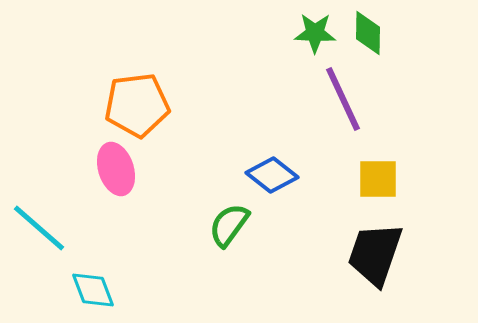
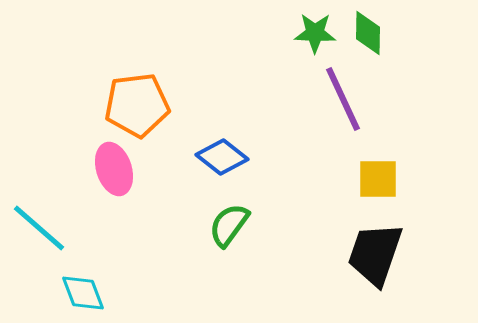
pink ellipse: moved 2 px left
blue diamond: moved 50 px left, 18 px up
cyan diamond: moved 10 px left, 3 px down
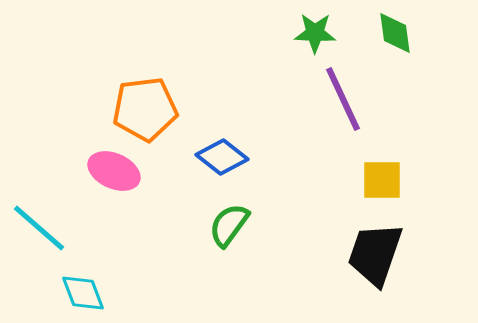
green diamond: moved 27 px right; rotated 9 degrees counterclockwise
orange pentagon: moved 8 px right, 4 px down
pink ellipse: moved 2 px down; rotated 48 degrees counterclockwise
yellow square: moved 4 px right, 1 px down
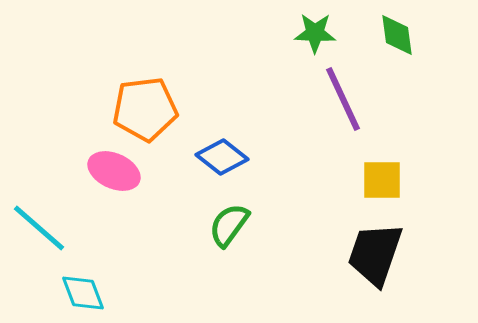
green diamond: moved 2 px right, 2 px down
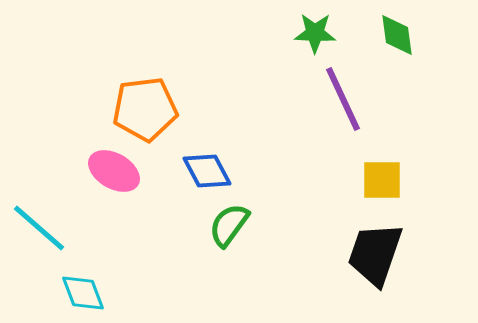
blue diamond: moved 15 px left, 14 px down; rotated 24 degrees clockwise
pink ellipse: rotated 6 degrees clockwise
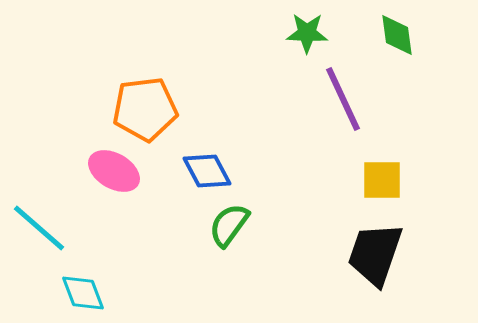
green star: moved 8 px left
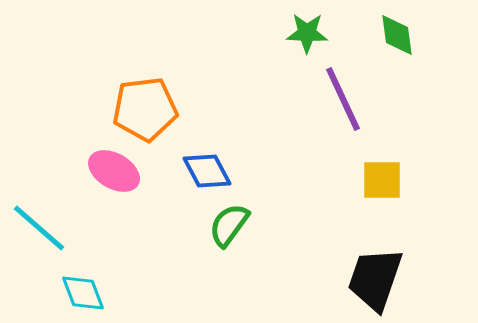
black trapezoid: moved 25 px down
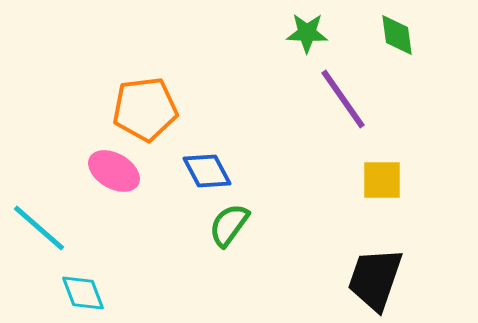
purple line: rotated 10 degrees counterclockwise
